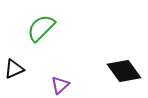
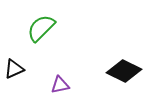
black diamond: rotated 28 degrees counterclockwise
purple triangle: rotated 30 degrees clockwise
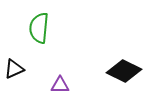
green semicircle: moved 2 px left; rotated 40 degrees counterclockwise
purple triangle: rotated 12 degrees clockwise
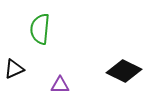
green semicircle: moved 1 px right, 1 px down
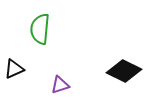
purple triangle: rotated 18 degrees counterclockwise
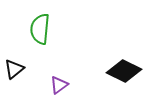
black triangle: rotated 15 degrees counterclockwise
purple triangle: moved 1 px left; rotated 18 degrees counterclockwise
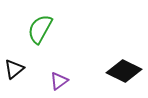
green semicircle: rotated 24 degrees clockwise
purple triangle: moved 4 px up
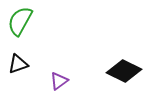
green semicircle: moved 20 px left, 8 px up
black triangle: moved 4 px right, 5 px up; rotated 20 degrees clockwise
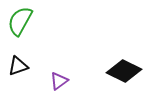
black triangle: moved 2 px down
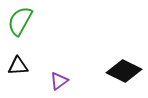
black triangle: rotated 15 degrees clockwise
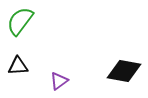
green semicircle: rotated 8 degrees clockwise
black diamond: rotated 16 degrees counterclockwise
